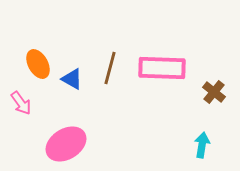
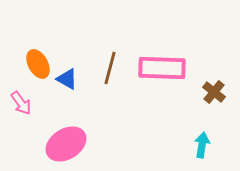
blue triangle: moved 5 px left
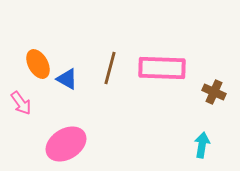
brown cross: rotated 15 degrees counterclockwise
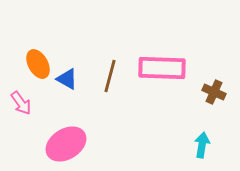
brown line: moved 8 px down
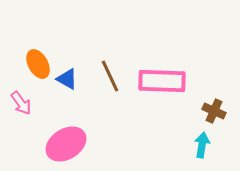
pink rectangle: moved 13 px down
brown line: rotated 40 degrees counterclockwise
brown cross: moved 19 px down
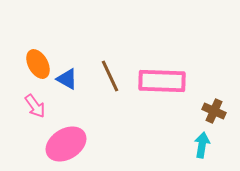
pink arrow: moved 14 px right, 3 px down
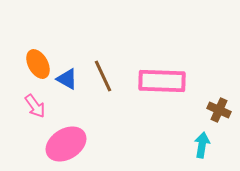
brown line: moved 7 px left
brown cross: moved 5 px right, 1 px up
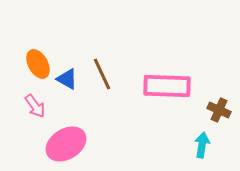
brown line: moved 1 px left, 2 px up
pink rectangle: moved 5 px right, 5 px down
